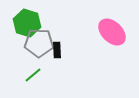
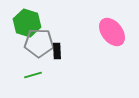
pink ellipse: rotated 8 degrees clockwise
black rectangle: moved 1 px down
green line: rotated 24 degrees clockwise
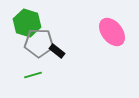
black rectangle: rotated 49 degrees counterclockwise
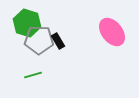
gray pentagon: moved 3 px up
black rectangle: moved 1 px right, 10 px up; rotated 21 degrees clockwise
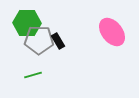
green hexagon: rotated 16 degrees counterclockwise
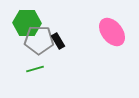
green line: moved 2 px right, 6 px up
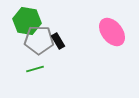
green hexagon: moved 2 px up; rotated 8 degrees clockwise
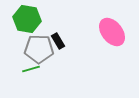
green hexagon: moved 2 px up
gray pentagon: moved 9 px down
green line: moved 4 px left
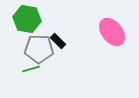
black rectangle: rotated 14 degrees counterclockwise
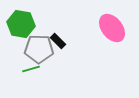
green hexagon: moved 6 px left, 5 px down
pink ellipse: moved 4 px up
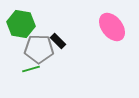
pink ellipse: moved 1 px up
